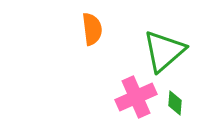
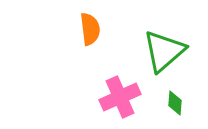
orange semicircle: moved 2 px left
pink cross: moved 16 px left
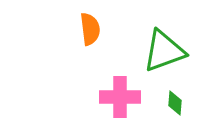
green triangle: rotated 21 degrees clockwise
pink cross: rotated 24 degrees clockwise
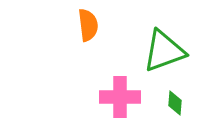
orange semicircle: moved 2 px left, 4 px up
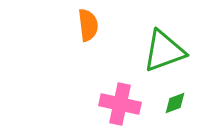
pink cross: moved 7 px down; rotated 12 degrees clockwise
green diamond: rotated 65 degrees clockwise
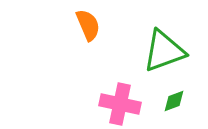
orange semicircle: rotated 16 degrees counterclockwise
green diamond: moved 1 px left, 2 px up
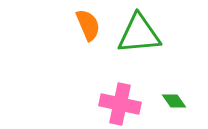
green triangle: moved 25 px left, 17 px up; rotated 15 degrees clockwise
green diamond: rotated 75 degrees clockwise
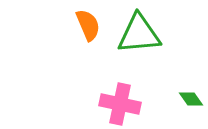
green diamond: moved 17 px right, 2 px up
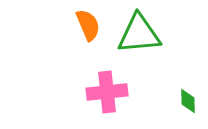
green diamond: moved 3 px left, 2 px down; rotated 35 degrees clockwise
pink cross: moved 13 px left, 12 px up; rotated 18 degrees counterclockwise
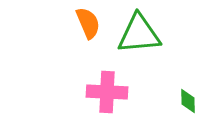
orange semicircle: moved 2 px up
pink cross: rotated 9 degrees clockwise
